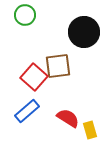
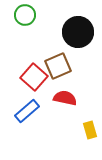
black circle: moved 6 px left
brown square: rotated 16 degrees counterclockwise
red semicircle: moved 3 px left, 20 px up; rotated 20 degrees counterclockwise
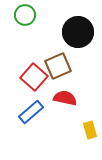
blue rectangle: moved 4 px right, 1 px down
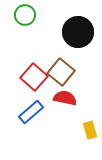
brown square: moved 3 px right, 6 px down; rotated 28 degrees counterclockwise
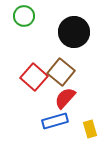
green circle: moved 1 px left, 1 px down
black circle: moved 4 px left
red semicircle: rotated 60 degrees counterclockwise
blue rectangle: moved 24 px right, 9 px down; rotated 25 degrees clockwise
yellow rectangle: moved 1 px up
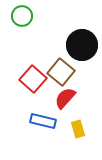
green circle: moved 2 px left
black circle: moved 8 px right, 13 px down
red square: moved 1 px left, 2 px down
blue rectangle: moved 12 px left; rotated 30 degrees clockwise
yellow rectangle: moved 12 px left
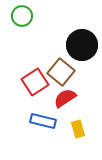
red square: moved 2 px right, 3 px down; rotated 16 degrees clockwise
red semicircle: rotated 15 degrees clockwise
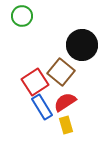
red semicircle: moved 4 px down
blue rectangle: moved 1 px left, 14 px up; rotated 45 degrees clockwise
yellow rectangle: moved 12 px left, 4 px up
